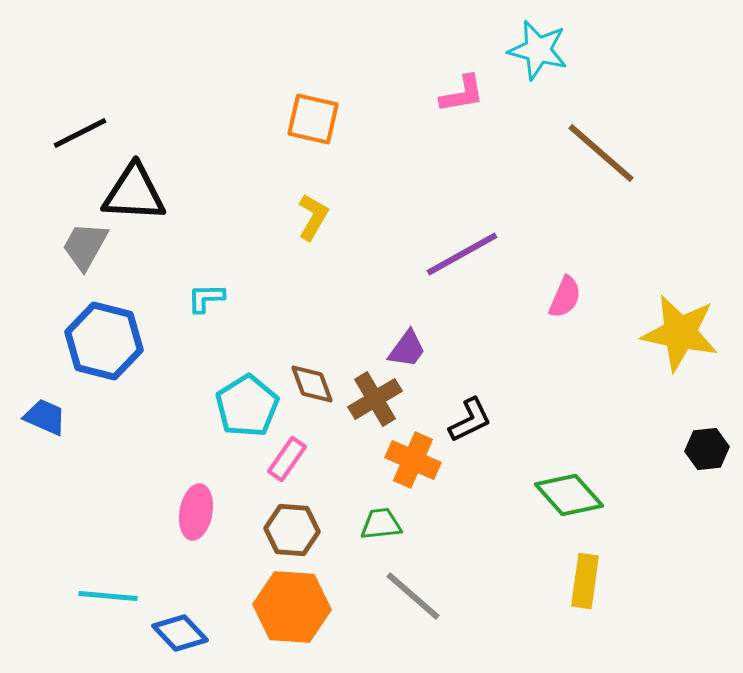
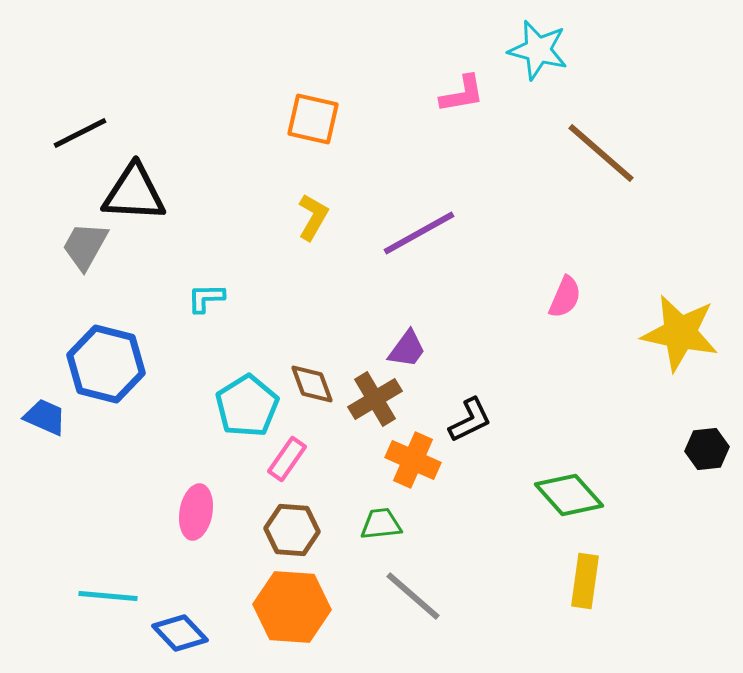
purple line: moved 43 px left, 21 px up
blue hexagon: moved 2 px right, 23 px down
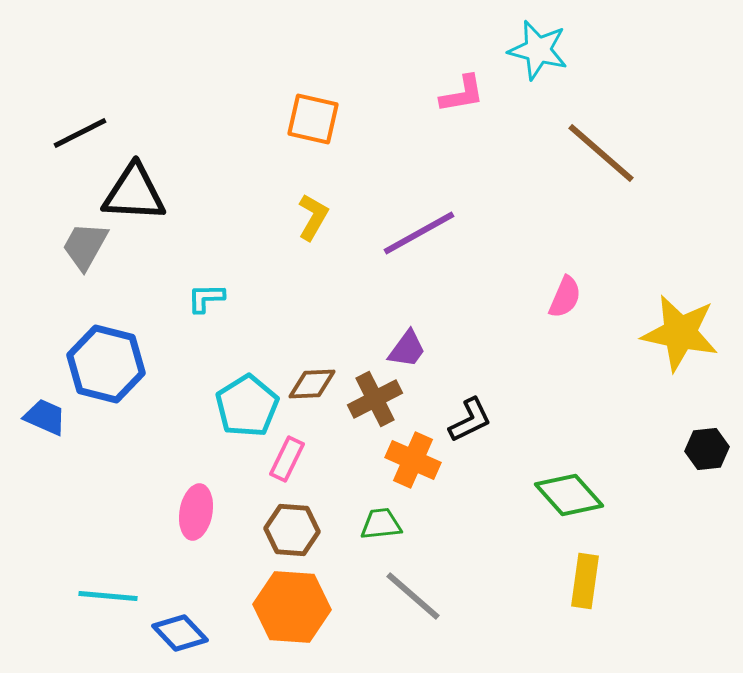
brown diamond: rotated 72 degrees counterclockwise
brown cross: rotated 4 degrees clockwise
pink rectangle: rotated 9 degrees counterclockwise
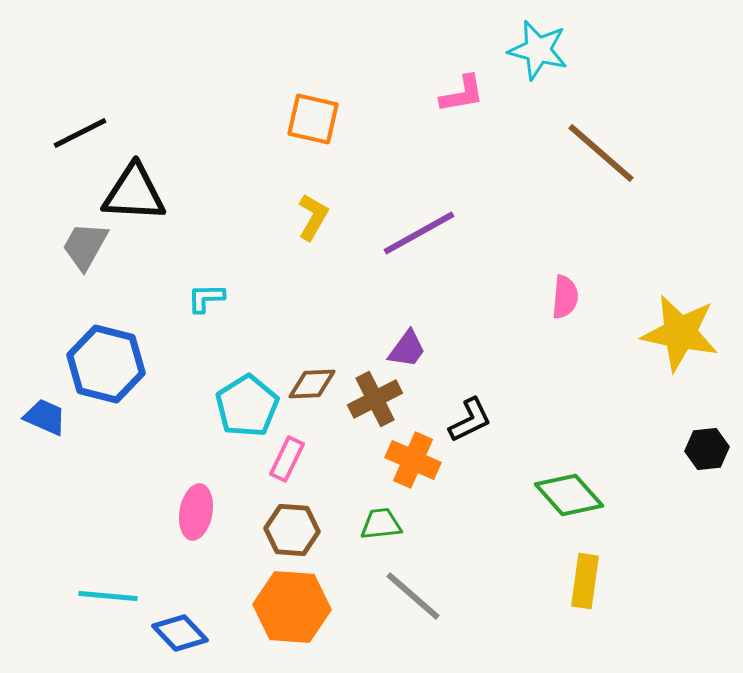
pink semicircle: rotated 18 degrees counterclockwise
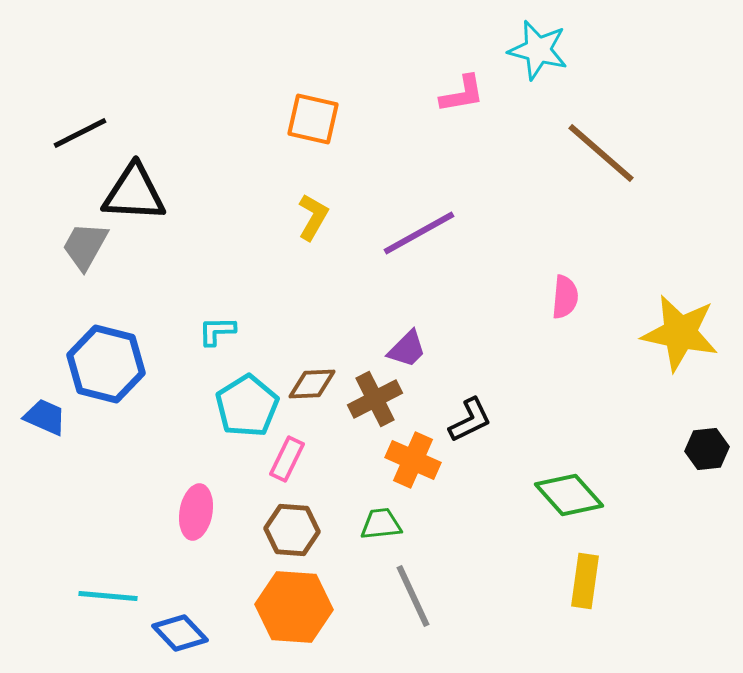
cyan L-shape: moved 11 px right, 33 px down
purple trapezoid: rotated 9 degrees clockwise
gray line: rotated 24 degrees clockwise
orange hexagon: moved 2 px right
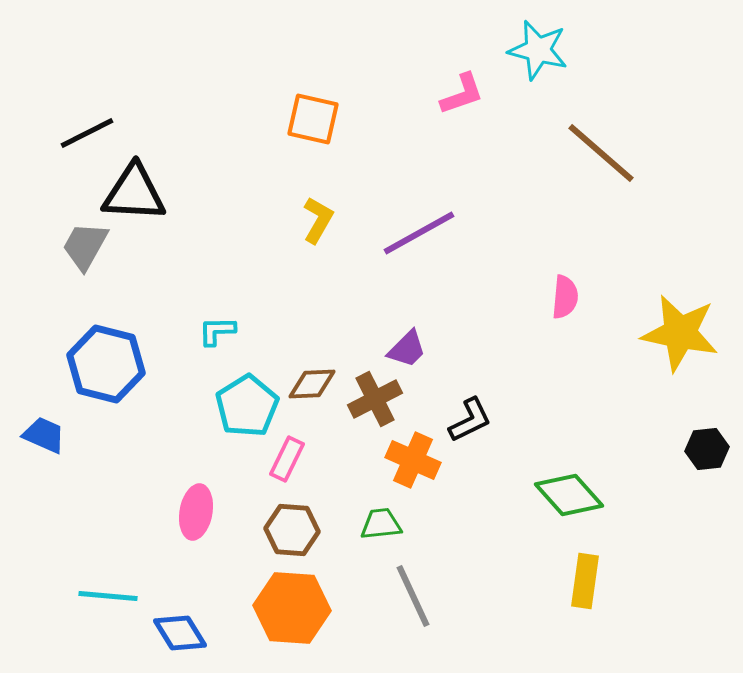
pink L-shape: rotated 9 degrees counterclockwise
black line: moved 7 px right
yellow L-shape: moved 5 px right, 3 px down
blue trapezoid: moved 1 px left, 18 px down
orange hexagon: moved 2 px left, 1 px down
blue diamond: rotated 12 degrees clockwise
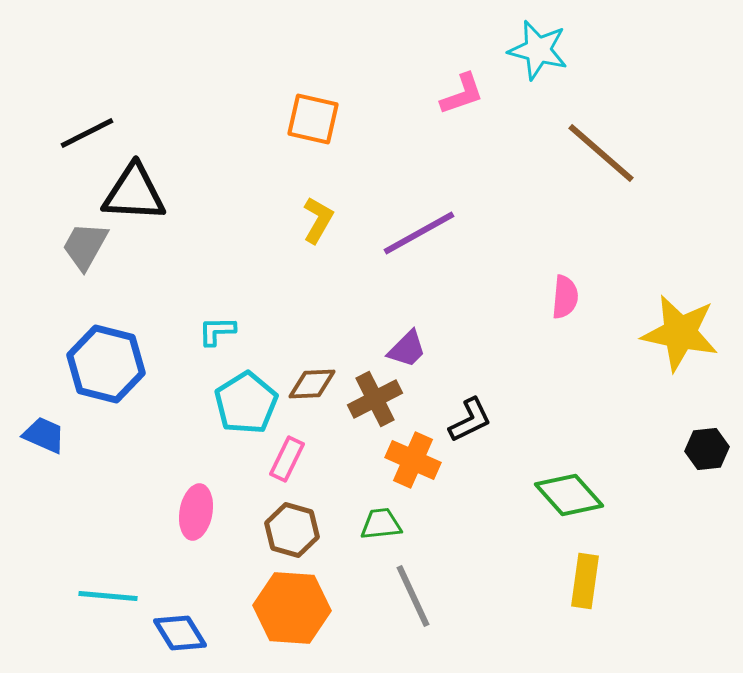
cyan pentagon: moved 1 px left, 3 px up
brown hexagon: rotated 12 degrees clockwise
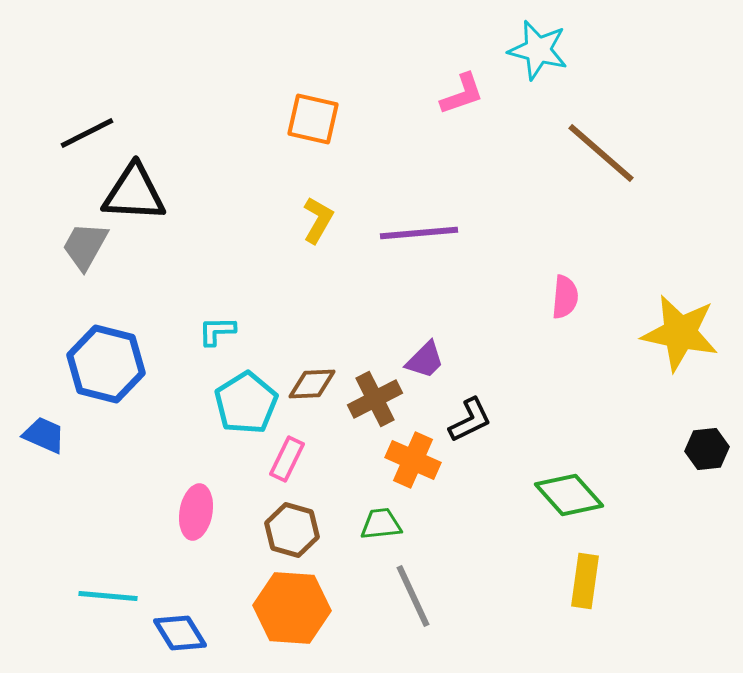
purple line: rotated 24 degrees clockwise
purple trapezoid: moved 18 px right, 11 px down
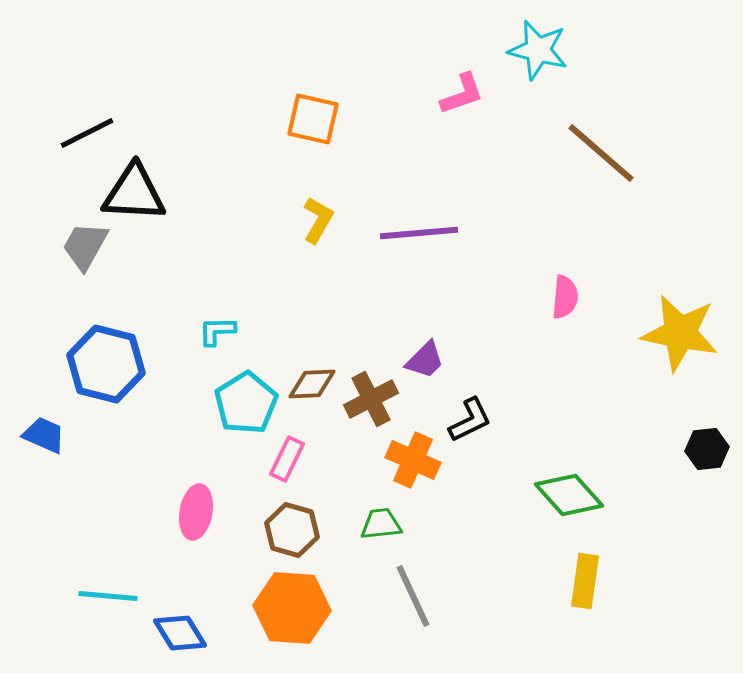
brown cross: moved 4 px left
